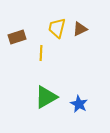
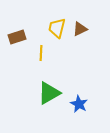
green triangle: moved 3 px right, 4 px up
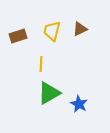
yellow trapezoid: moved 5 px left, 3 px down
brown rectangle: moved 1 px right, 1 px up
yellow line: moved 11 px down
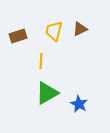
yellow trapezoid: moved 2 px right
yellow line: moved 3 px up
green triangle: moved 2 px left
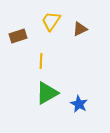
yellow trapezoid: moved 3 px left, 10 px up; rotated 20 degrees clockwise
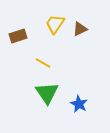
yellow trapezoid: moved 4 px right, 3 px down
yellow line: moved 2 px right, 2 px down; rotated 63 degrees counterclockwise
green triangle: rotated 35 degrees counterclockwise
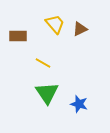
yellow trapezoid: rotated 105 degrees clockwise
brown rectangle: rotated 18 degrees clockwise
blue star: rotated 12 degrees counterclockwise
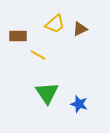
yellow trapezoid: rotated 90 degrees clockwise
yellow line: moved 5 px left, 8 px up
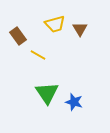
yellow trapezoid: rotated 25 degrees clockwise
brown triangle: rotated 35 degrees counterclockwise
brown rectangle: rotated 54 degrees clockwise
blue star: moved 5 px left, 2 px up
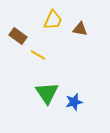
yellow trapezoid: moved 2 px left, 4 px up; rotated 50 degrees counterclockwise
brown triangle: rotated 49 degrees counterclockwise
brown rectangle: rotated 18 degrees counterclockwise
blue star: rotated 30 degrees counterclockwise
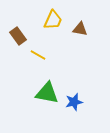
brown rectangle: rotated 18 degrees clockwise
green triangle: rotated 45 degrees counterclockwise
